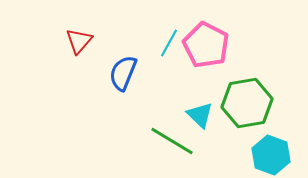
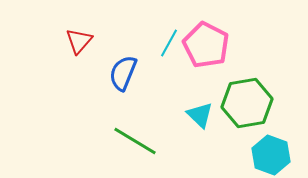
green line: moved 37 px left
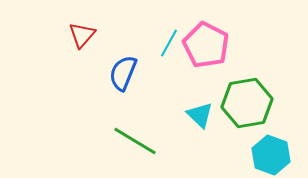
red triangle: moved 3 px right, 6 px up
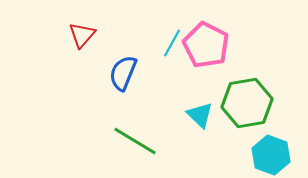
cyan line: moved 3 px right
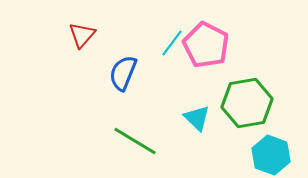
cyan line: rotated 8 degrees clockwise
cyan triangle: moved 3 px left, 3 px down
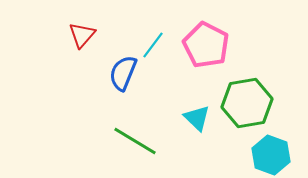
cyan line: moved 19 px left, 2 px down
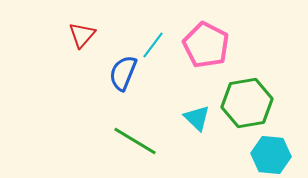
cyan hexagon: rotated 15 degrees counterclockwise
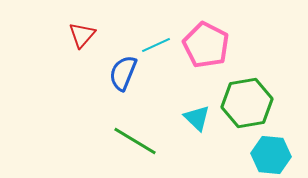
cyan line: moved 3 px right; rotated 28 degrees clockwise
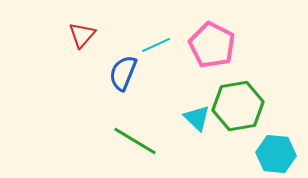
pink pentagon: moved 6 px right
green hexagon: moved 9 px left, 3 px down
cyan hexagon: moved 5 px right, 1 px up
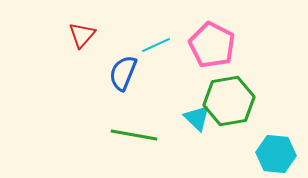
green hexagon: moved 9 px left, 5 px up
green line: moved 1 px left, 6 px up; rotated 21 degrees counterclockwise
